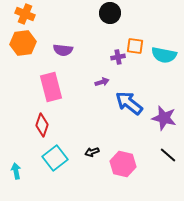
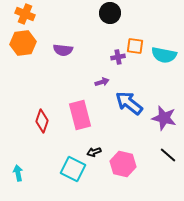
pink rectangle: moved 29 px right, 28 px down
red diamond: moved 4 px up
black arrow: moved 2 px right
cyan square: moved 18 px right, 11 px down; rotated 25 degrees counterclockwise
cyan arrow: moved 2 px right, 2 px down
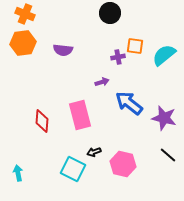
cyan semicircle: rotated 130 degrees clockwise
red diamond: rotated 15 degrees counterclockwise
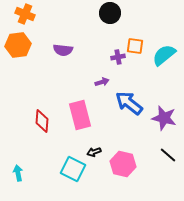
orange hexagon: moved 5 px left, 2 px down
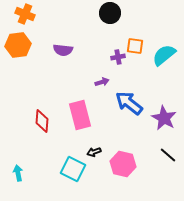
purple star: rotated 15 degrees clockwise
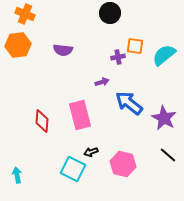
black arrow: moved 3 px left
cyan arrow: moved 1 px left, 2 px down
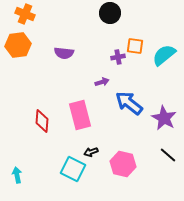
purple semicircle: moved 1 px right, 3 px down
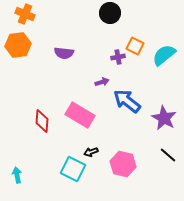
orange square: rotated 18 degrees clockwise
blue arrow: moved 2 px left, 2 px up
pink rectangle: rotated 44 degrees counterclockwise
